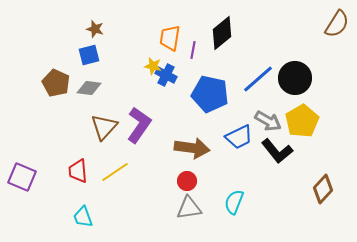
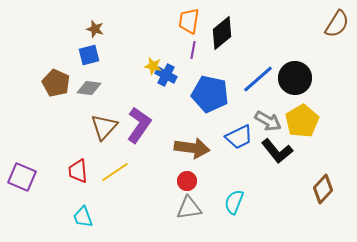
orange trapezoid: moved 19 px right, 17 px up
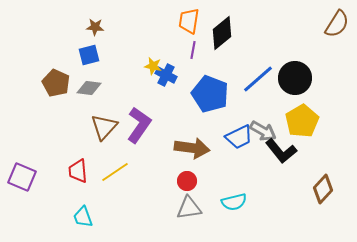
brown star: moved 2 px up; rotated 12 degrees counterclockwise
blue pentagon: rotated 9 degrees clockwise
gray arrow: moved 5 px left, 10 px down
black L-shape: moved 4 px right
cyan semicircle: rotated 125 degrees counterclockwise
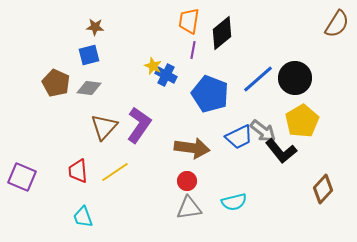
yellow star: rotated 12 degrees clockwise
gray arrow: rotated 8 degrees clockwise
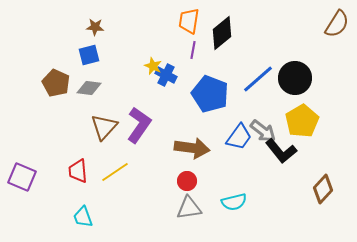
blue trapezoid: rotated 28 degrees counterclockwise
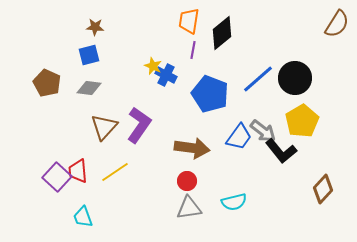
brown pentagon: moved 9 px left
purple square: moved 35 px right; rotated 20 degrees clockwise
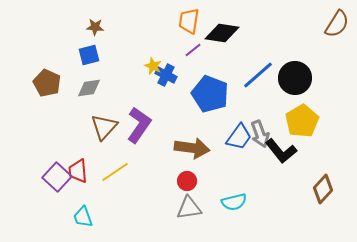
black diamond: rotated 48 degrees clockwise
purple line: rotated 42 degrees clockwise
blue line: moved 4 px up
gray diamond: rotated 15 degrees counterclockwise
gray arrow: moved 3 px left, 3 px down; rotated 32 degrees clockwise
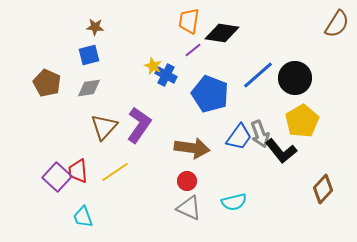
gray triangle: rotated 32 degrees clockwise
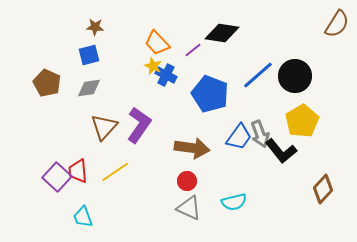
orange trapezoid: moved 32 px left, 22 px down; rotated 52 degrees counterclockwise
black circle: moved 2 px up
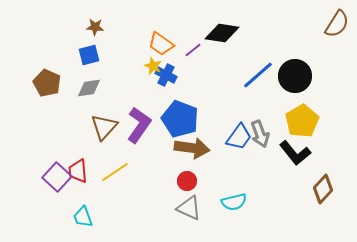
orange trapezoid: moved 4 px right, 1 px down; rotated 12 degrees counterclockwise
blue pentagon: moved 30 px left, 25 px down
black L-shape: moved 14 px right, 2 px down
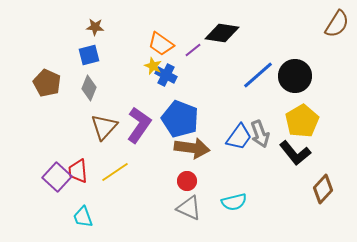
gray diamond: rotated 60 degrees counterclockwise
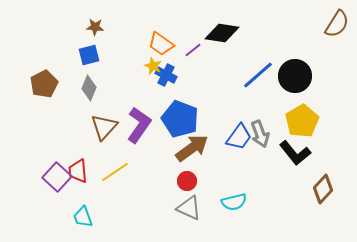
brown pentagon: moved 3 px left, 1 px down; rotated 20 degrees clockwise
brown arrow: rotated 44 degrees counterclockwise
